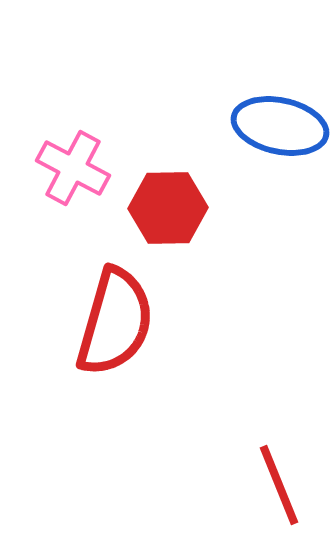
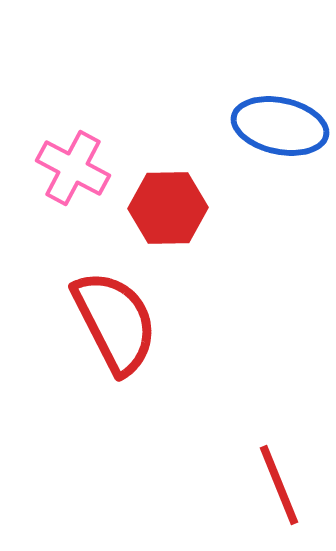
red semicircle: rotated 43 degrees counterclockwise
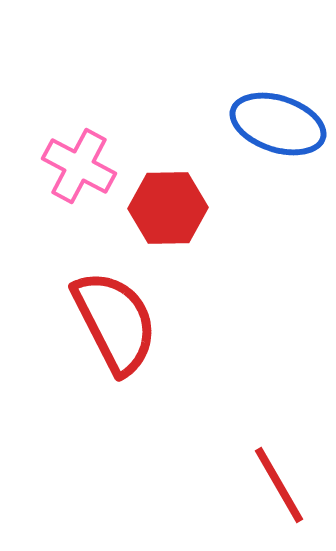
blue ellipse: moved 2 px left, 2 px up; rotated 6 degrees clockwise
pink cross: moved 6 px right, 2 px up
red line: rotated 8 degrees counterclockwise
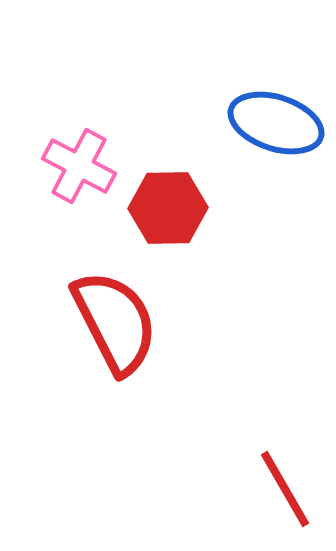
blue ellipse: moved 2 px left, 1 px up
red line: moved 6 px right, 4 px down
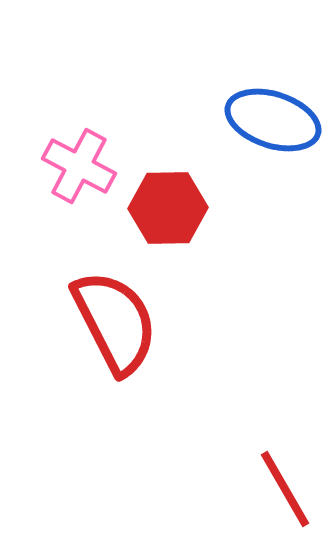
blue ellipse: moved 3 px left, 3 px up
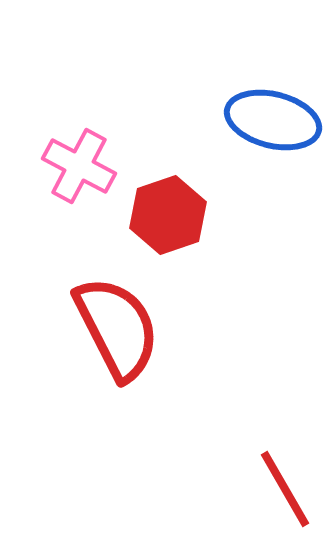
blue ellipse: rotated 4 degrees counterclockwise
red hexagon: moved 7 px down; rotated 18 degrees counterclockwise
red semicircle: moved 2 px right, 6 px down
